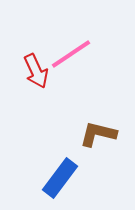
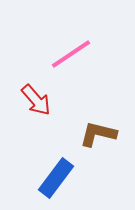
red arrow: moved 29 px down; rotated 16 degrees counterclockwise
blue rectangle: moved 4 px left
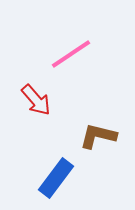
brown L-shape: moved 2 px down
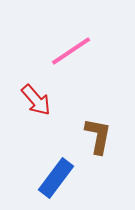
pink line: moved 3 px up
brown L-shape: rotated 87 degrees clockwise
